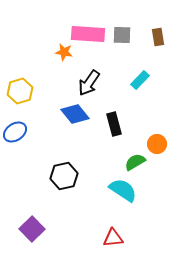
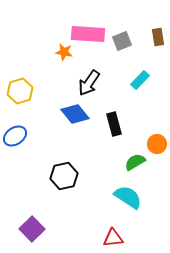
gray square: moved 6 px down; rotated 24 degrees counterclockwise
blue ellipse: moved 4 px down
cyan semicircle: moved 5 px right, 7 px down
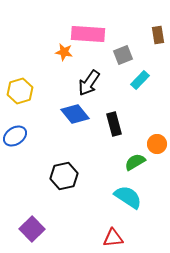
brown rectangle: moved 2 px up
gray square: moved 1 px right, 14 px down
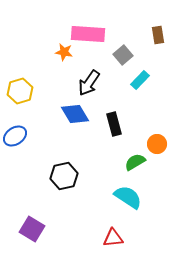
gray square: rotated 18 degrees counterclockwise
blue diamond: rotated 8 degrees clockwise
purple square: rotated 15 degrees counterclockwise
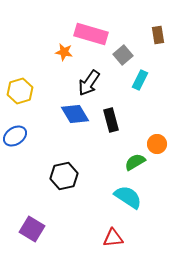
pink rectangle: moved 3 px right; rotated 12 degrees clockwise
cyan rectangle: rotated 18 degrees counterclockwise
black rectangle: moved 3 px left, 4 px up
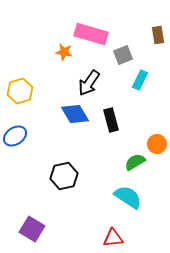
gray square: rotated 18 degrees clockwise
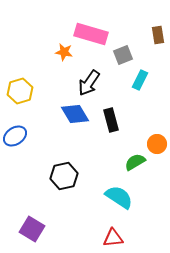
cyan semicircle: moved 9 px left
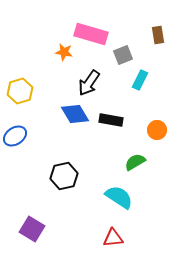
black rectangle: rotated 65 degrees counterclockwise
orange circle: moved 14 px up
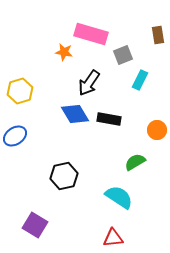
black rectangle: moved 2 px left, 1 px up
purple square: moved 3 px right, 4 px up
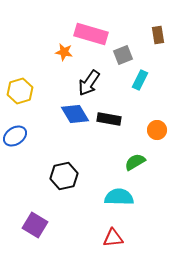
cyan semicircle: rotated 32 degrees counterclockwise
